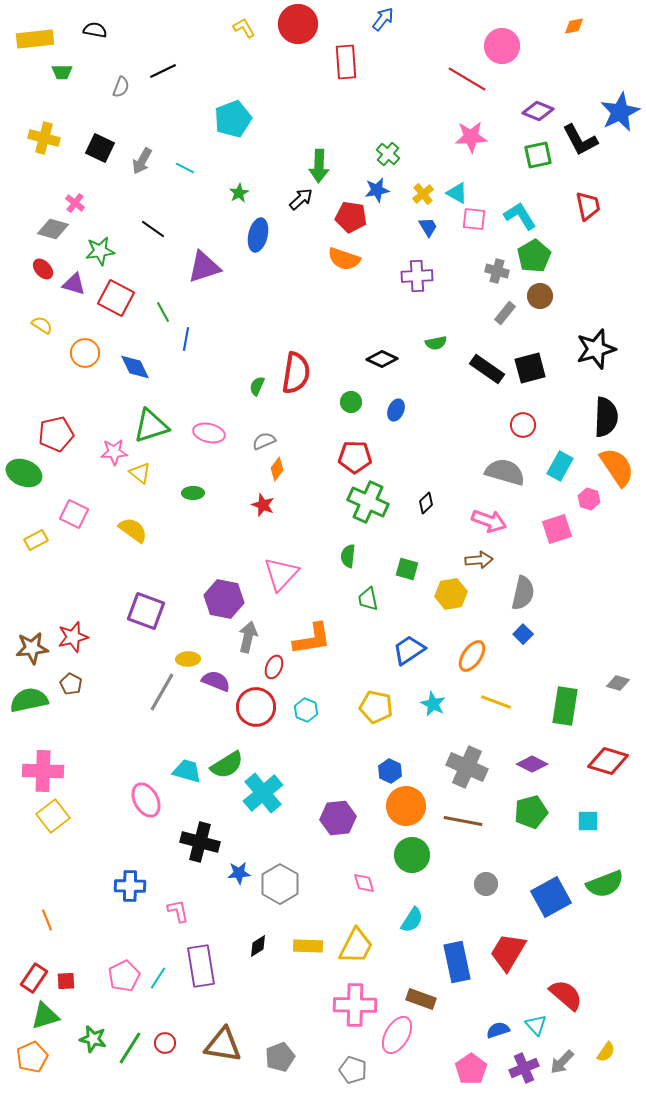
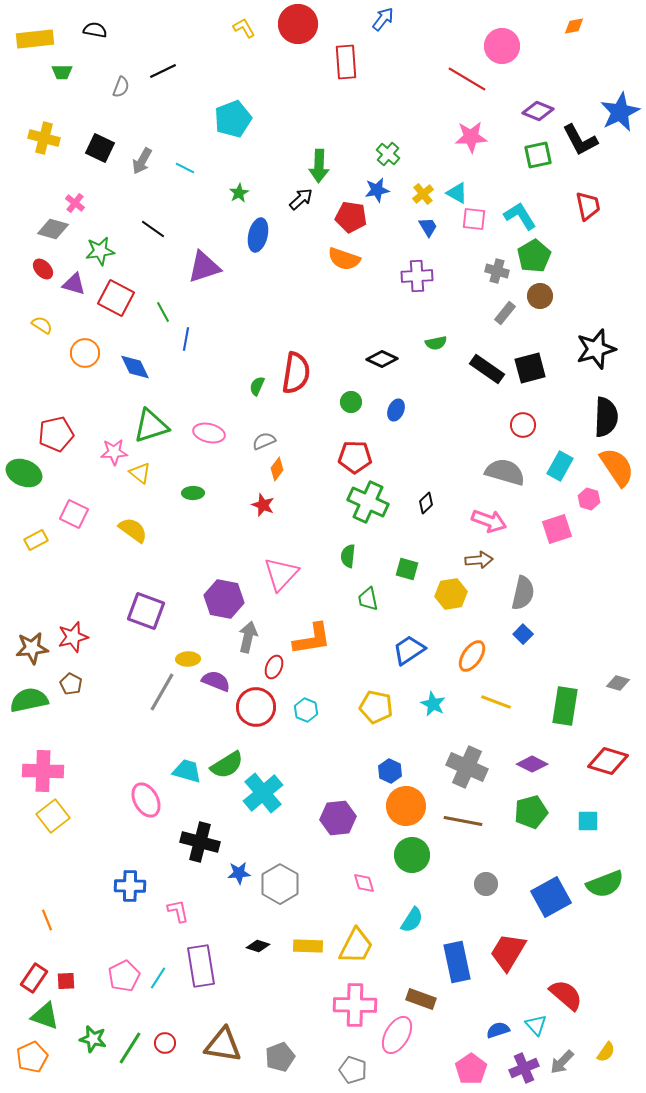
black diamond at (258, 946): rotated 50 degrees clockwise
green triangle at (45, 1016): rotated 36 degrees clockwise
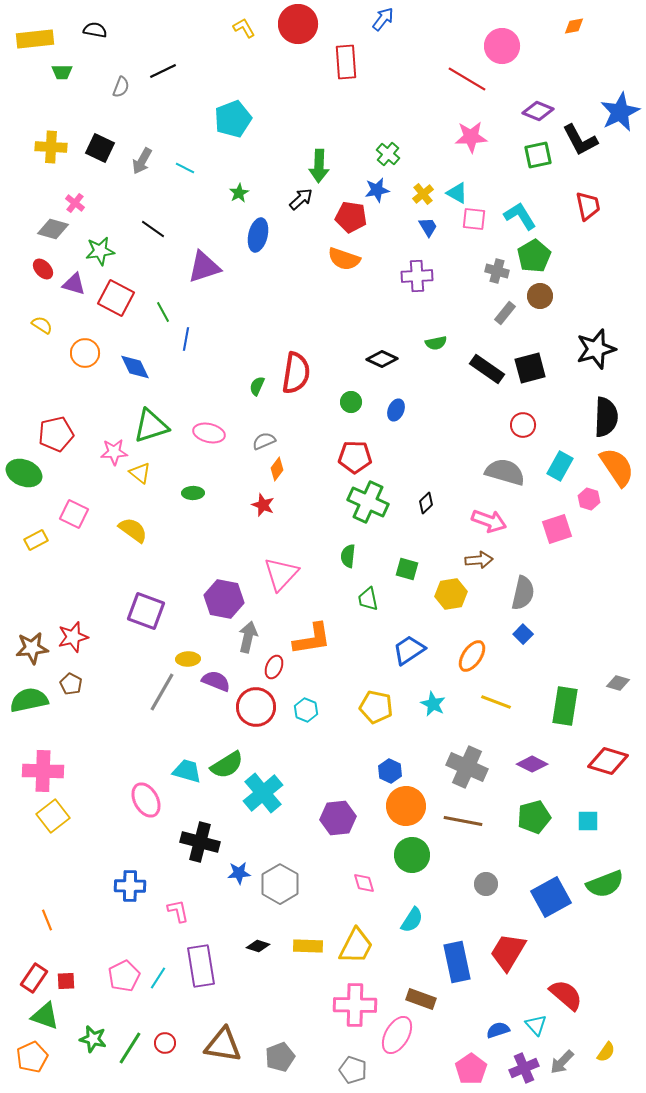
yellow cross at (44, 138): moved 7 px right, 9 px down; rotated 12 degrees counterclockwise
green pentagon at (531, 812): moved 3 px right, 5 px down
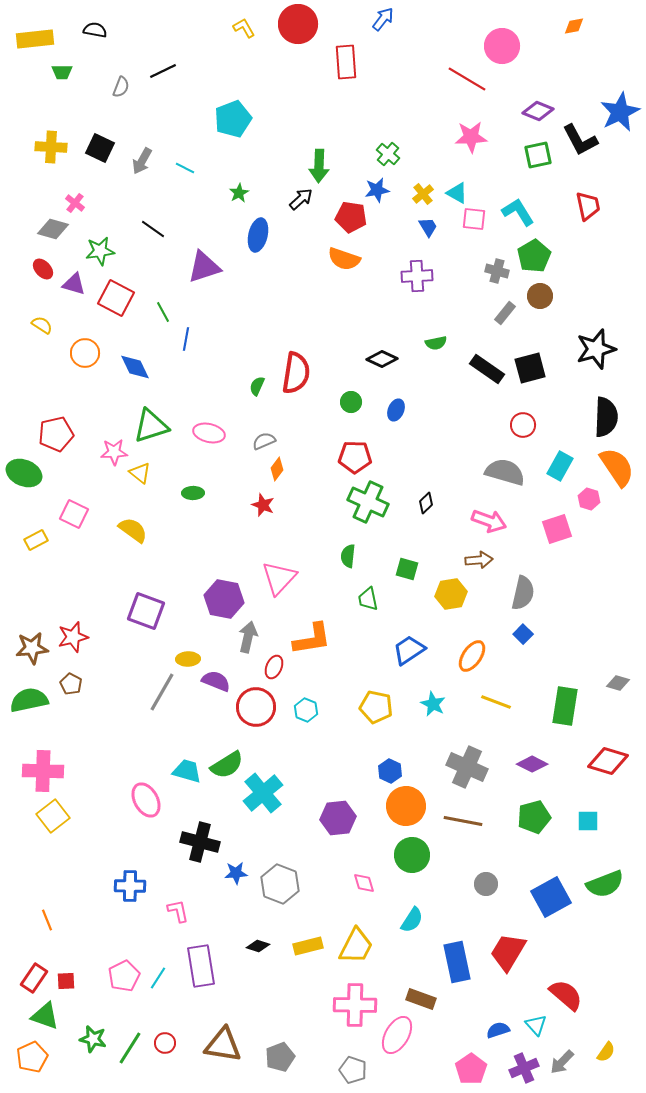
cyan L-shape at (520, 216): moved 2 px left, 4 px up
pink triangle at (281, 574): moved 2 px left, 4 px down
blue star at (239, 873): moved 3 px left
gray hexagon at (280, 884): rotated 9 degrees counterclockwise
yellow rectangle at (308, 946): rotated 16 degrees counterclockwise
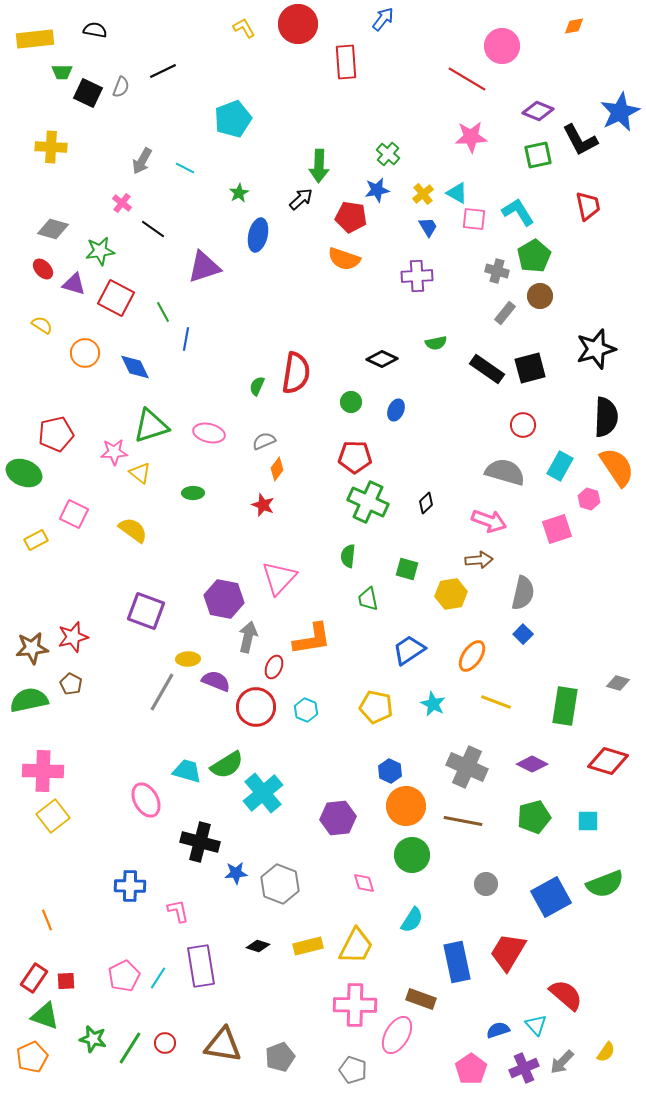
black square at (100, 148): moved 12 px left, 55 px up
pink cross at (75, 203): moved 47 px right
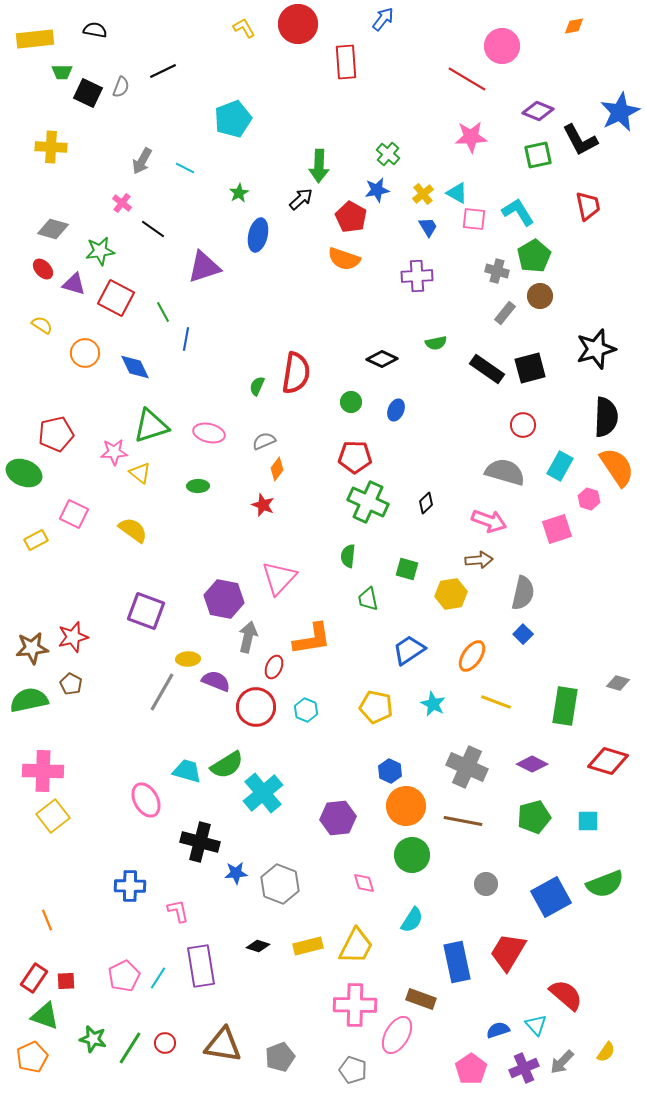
red pentagon at (351, 217): rotated 20 degrees clockwise
green ellipse at (193, 493): moved 5 px right, 7 px up
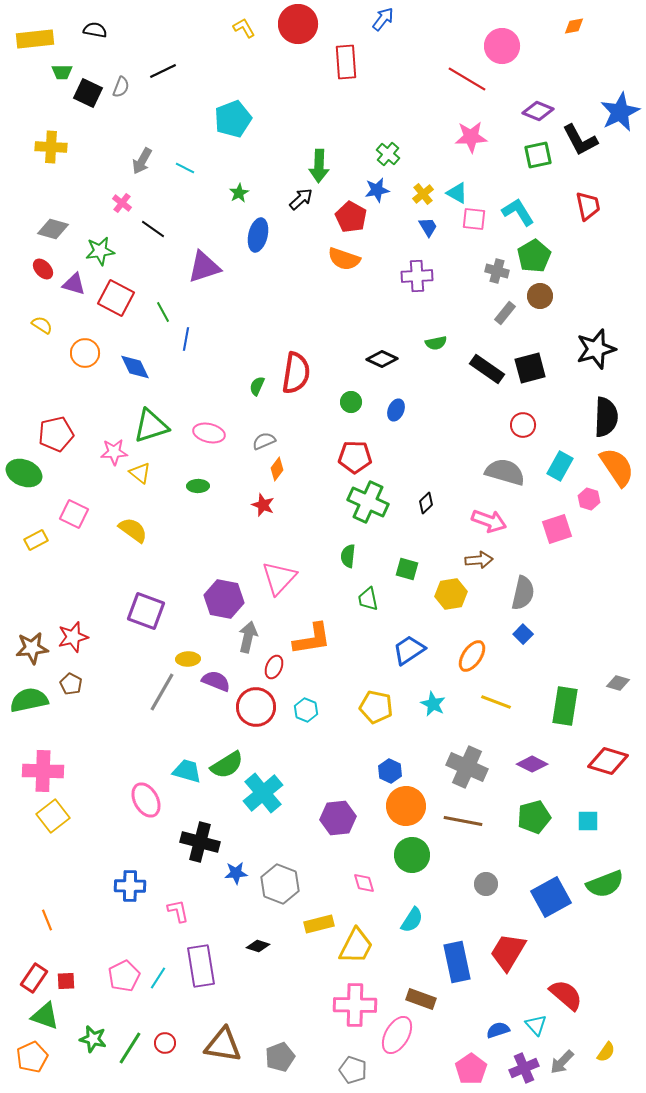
yellow rectangle at (308, 946): moved 11 px right, 22 px up
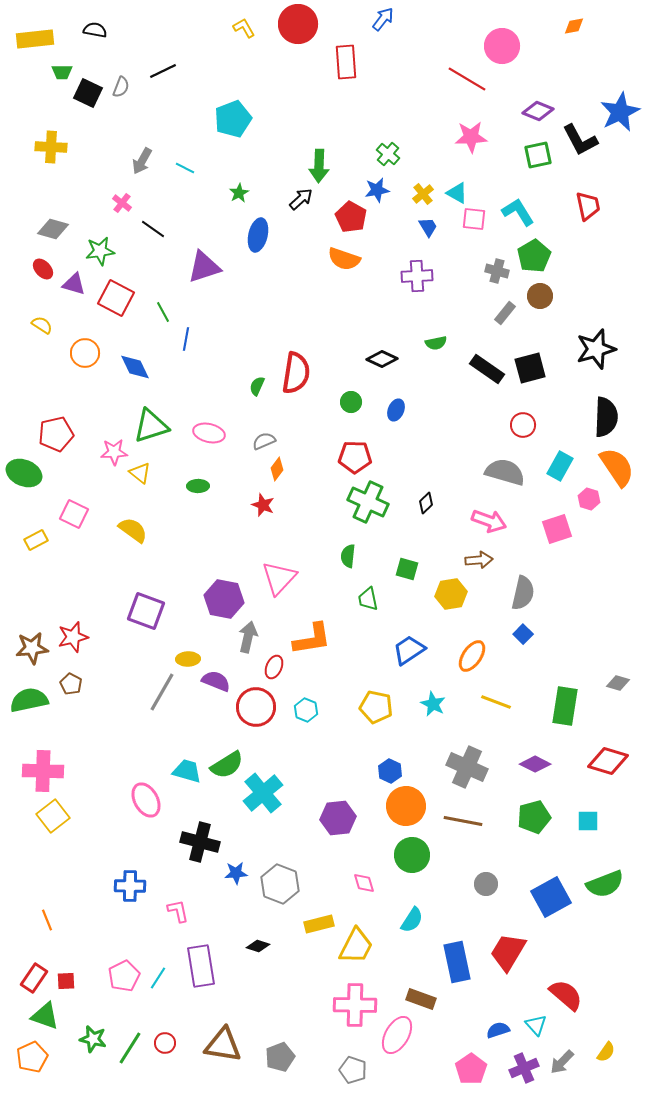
purple diamond at (532, 764): moved 3 px right
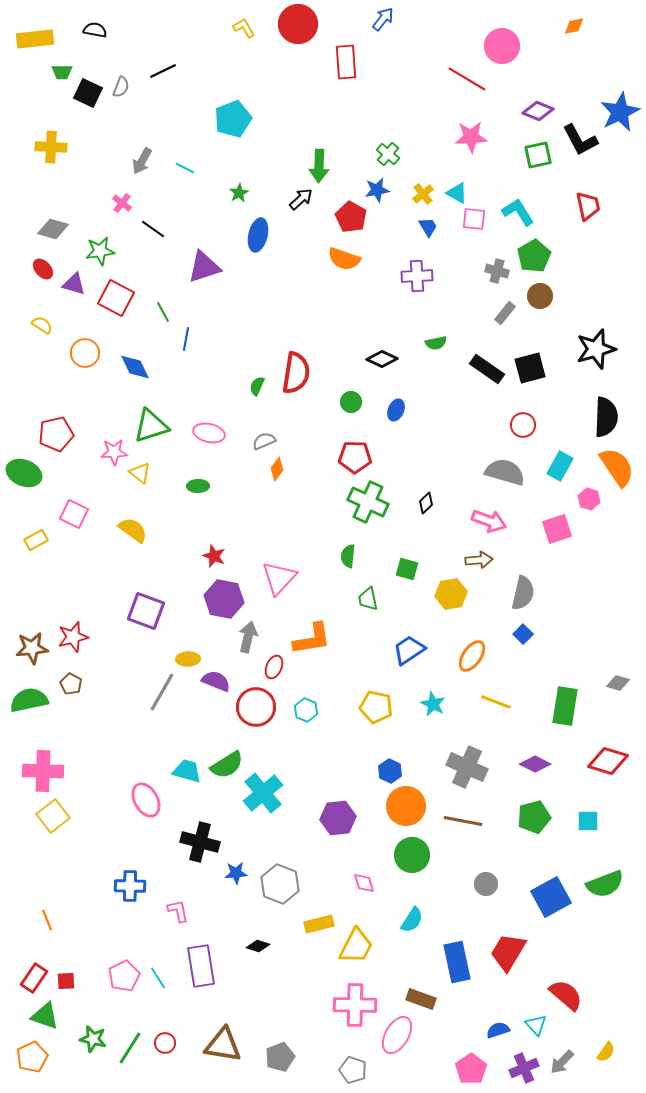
red star at (263, 505): moved 49 px left, 51 px down
cyan line at (158, 978): rotated 65 degrees counterclockwise
